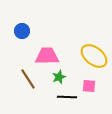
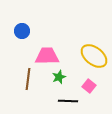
brown line: rotated 40 degrees clockwise
pink square: rotated 32 degrees clockwise
black line: moved 1 px right, 4 px down
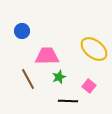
yellow ellipse: moved 7 px up
brown line: rotated 35 degrees counterclockwise
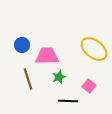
blue circle: moved 14 px down
brown line: rotated 10 degrees clockwise
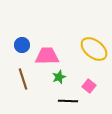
brown line: moved 5 px left
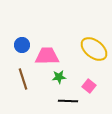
green star: rotated 16 degrees clockwise
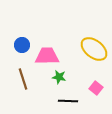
green star: rotated 16 degrees clockwise
pink square: moved 7 px right, 2 px down
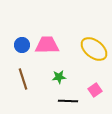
pink trapezoid: moved 11 px up
green star: rotated 16 degrees counterclockwise
pink square: moved 1 px left, 2 px down; rotated 16 degrees clockwise
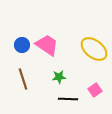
pink trapezoid: rotated 35 degrees clockwise
black line: moved 2 px up
